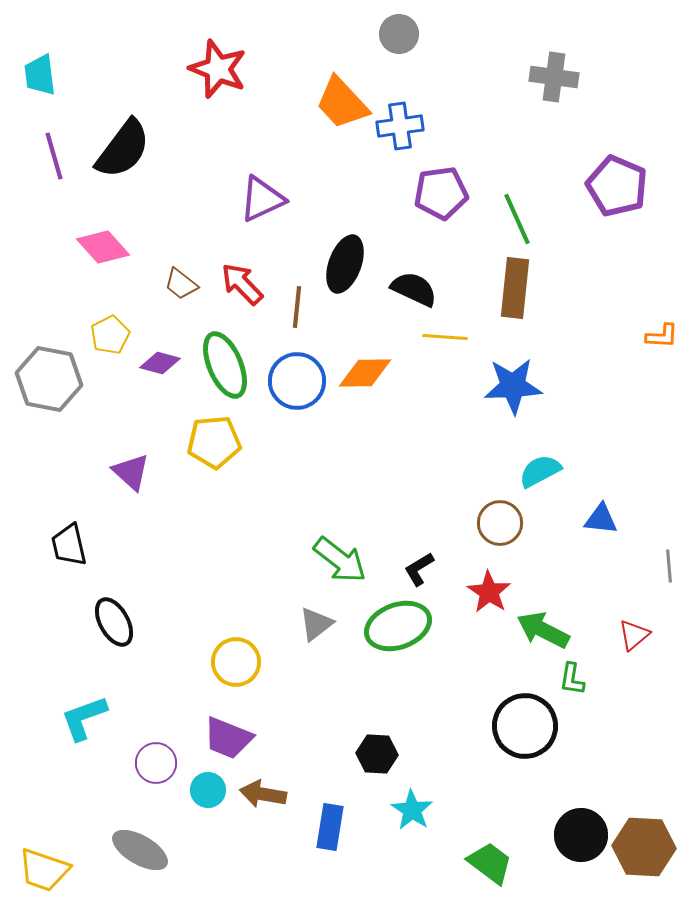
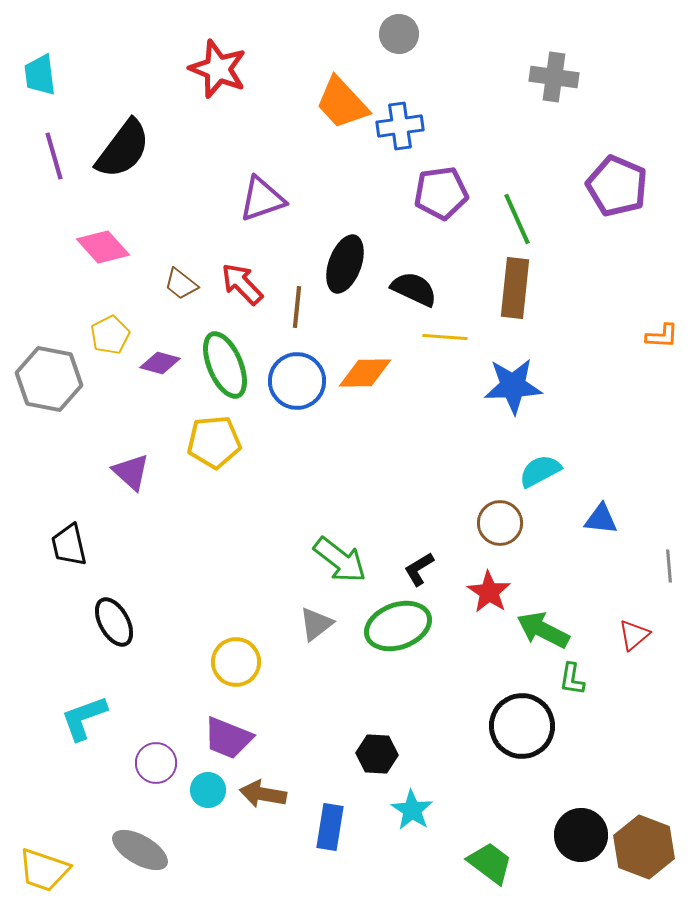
purple triangle at (262, 199): rotated 6 degrees clockwise
black circle at (525, 726): moved 3 px left
brown hexagon at (644, 847): rotated 18 degrees clockwise
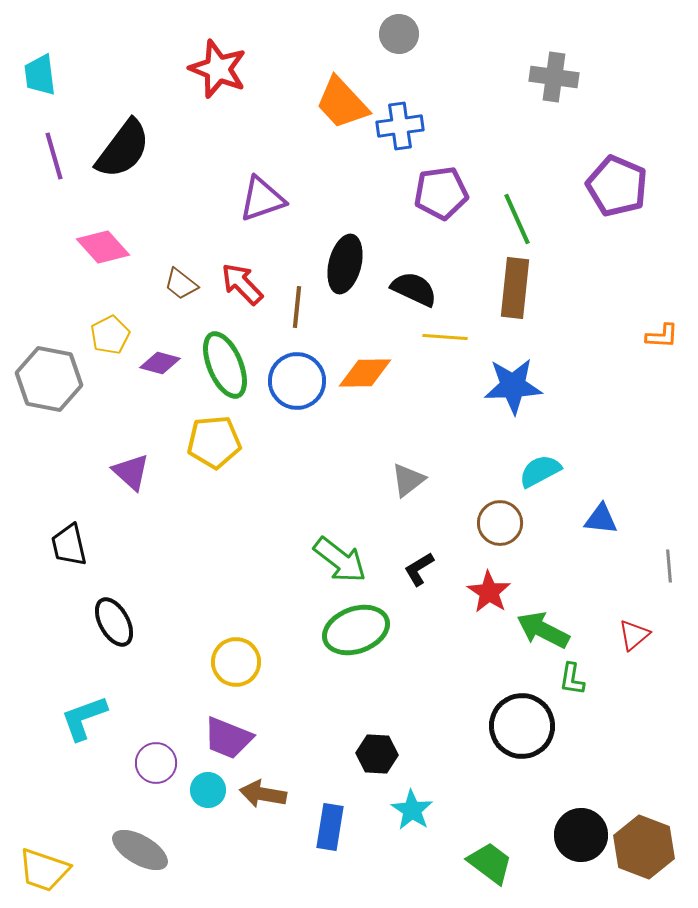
black ellipse at (345, 264): rotated 6 degrees counterclockwise
gray triangle at (316, 624): moved 92 px right, 144 px up
green ellipse at (398, 626): moved 42 px left, 4 px down
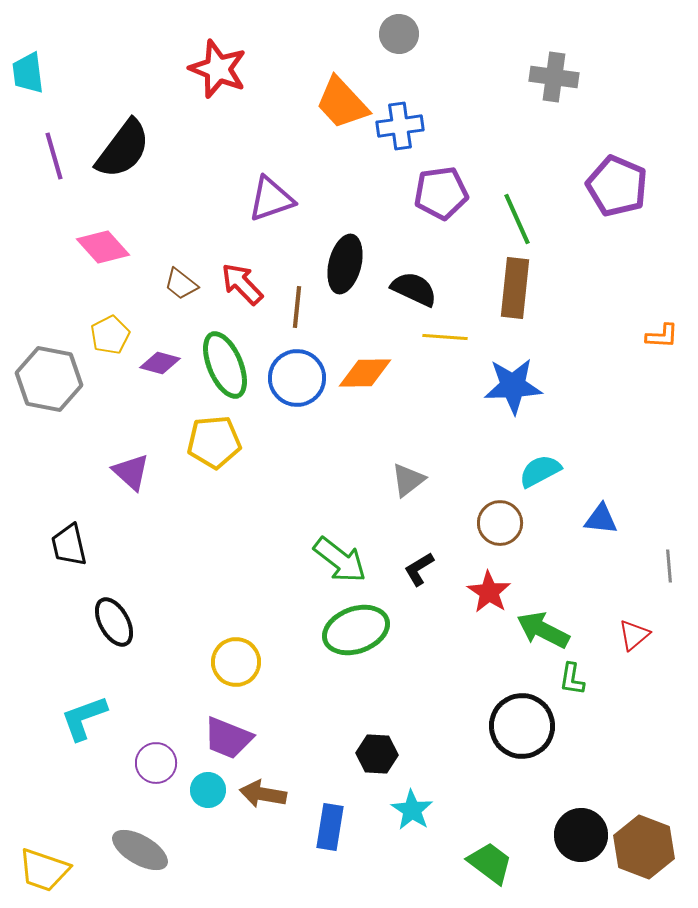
cyan trapezoid at (40, 75): moved 12 px left, 2 px up
purple triangle at (262, 199): moved 9 px right
blue circle at (297, 381): moved 3 px up
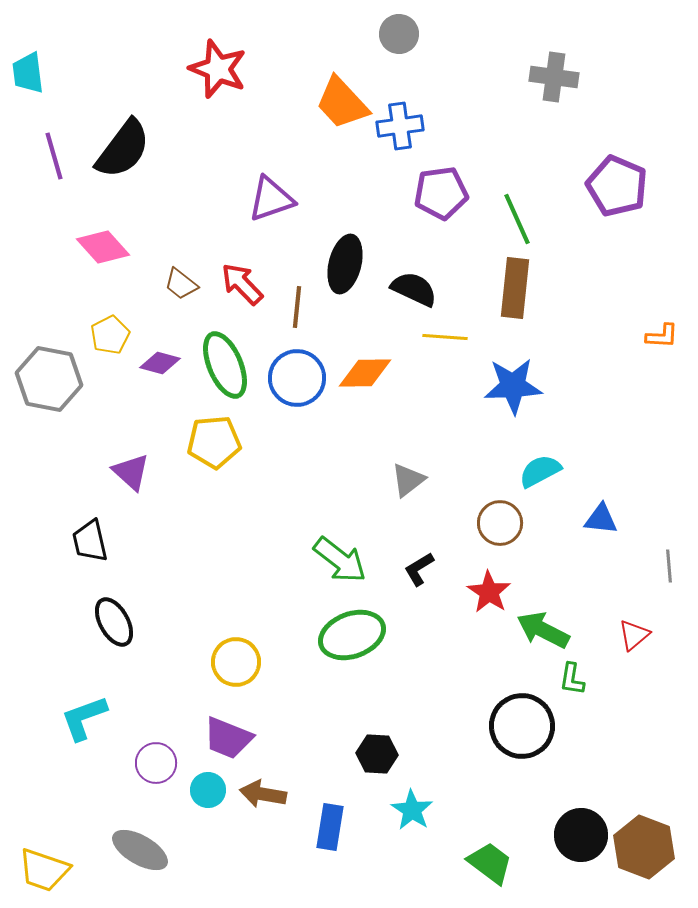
black trapezoid at (69, 545): moved 21 px right, 4 px up
green ellipse at (356, 630): moved 4 px left, 5 px down
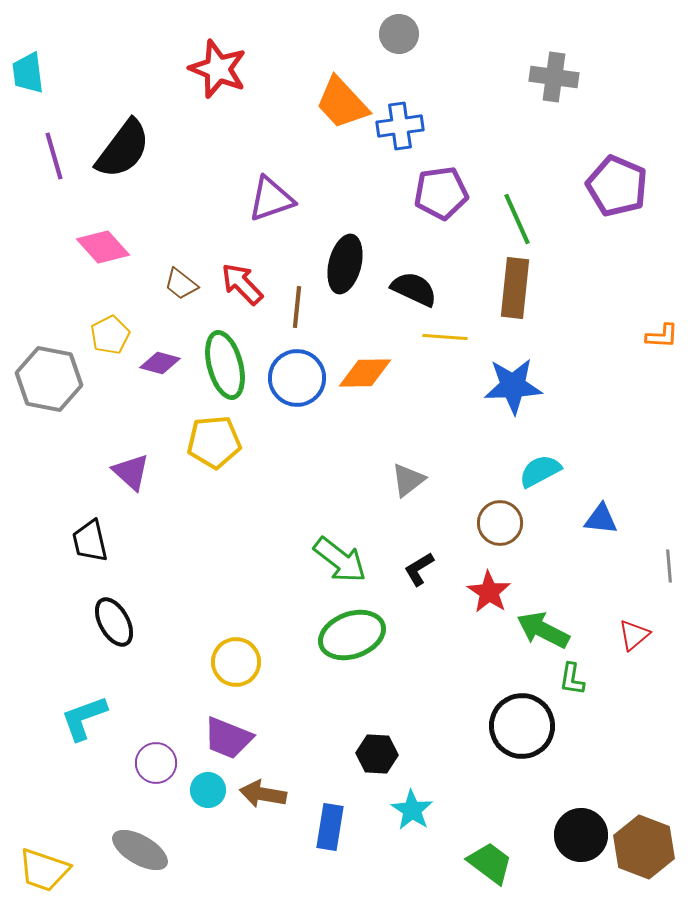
green ellipse at (225, 365): rotated 8 degrees clockwise
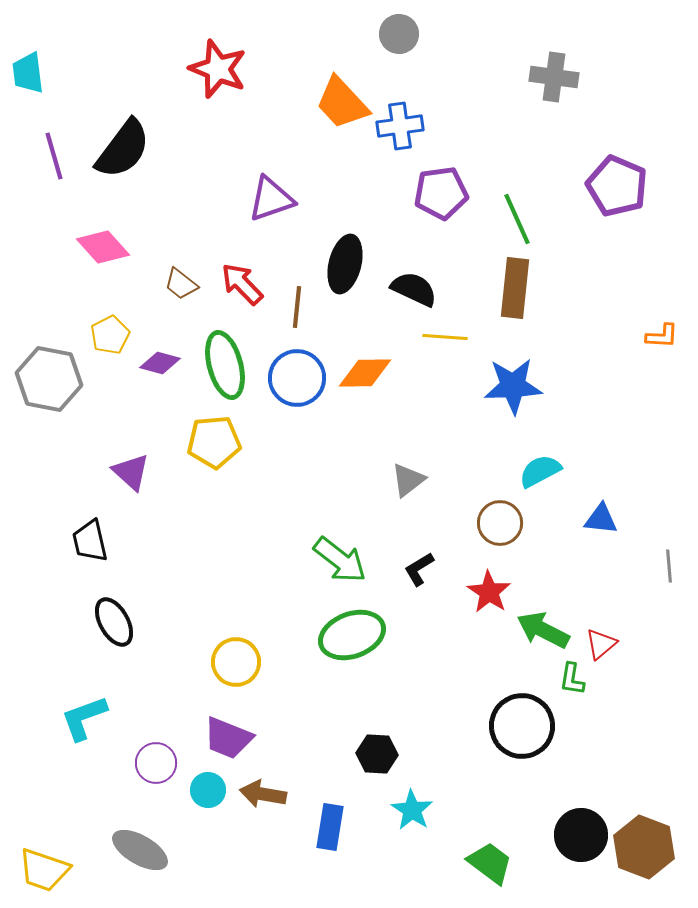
red triangle at (634, 635): moved 33 px left, 9 px down
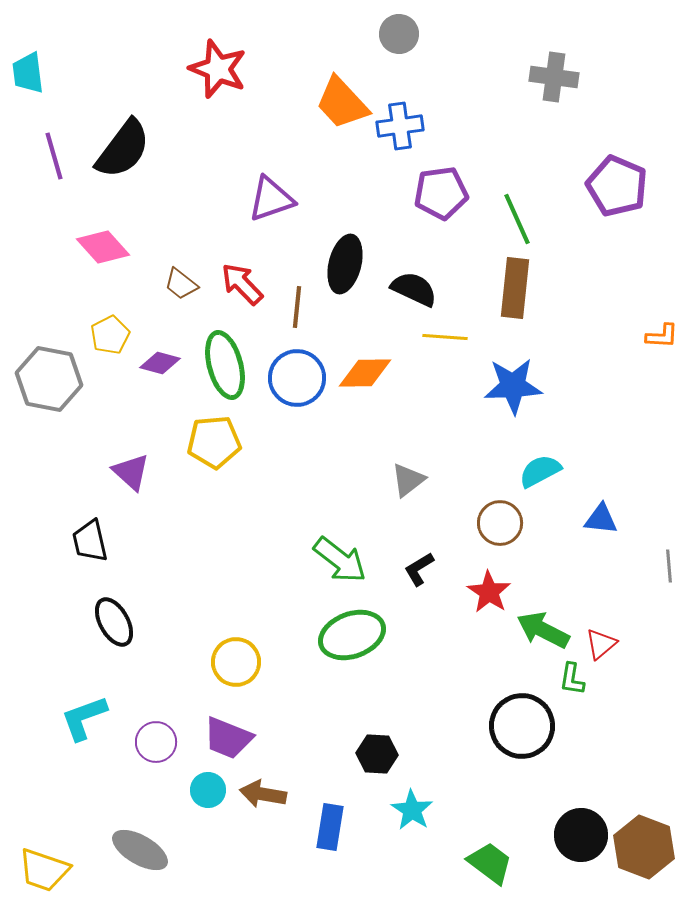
purple circle at (156, 763): moved 21 px up
